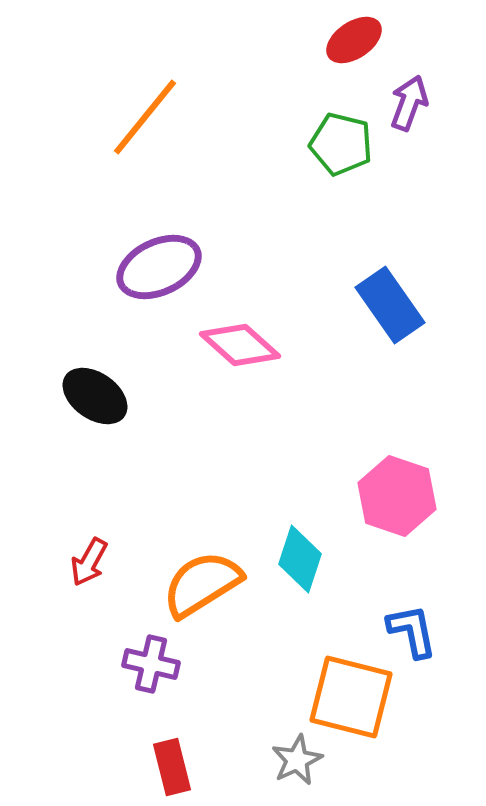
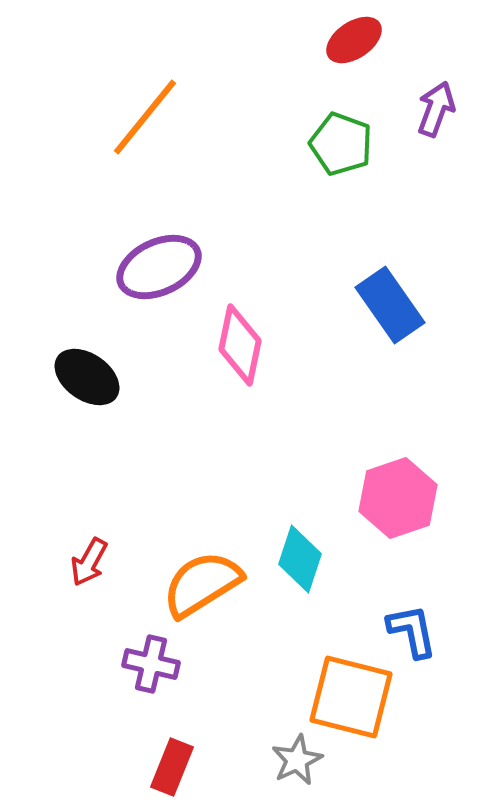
purple arrow: moved 27 px right, 6 px down
green pentagon: rotated 6 degrees clockwise
pink diamond: rotated 60 degrees clockwise
black ellipse: moved 8 px left, 19 px up
pink hexagon: moved 1 px right, 2 px down; rotated 22 degrees clockwise
red rectangle: rotated 36 degrees clockwise
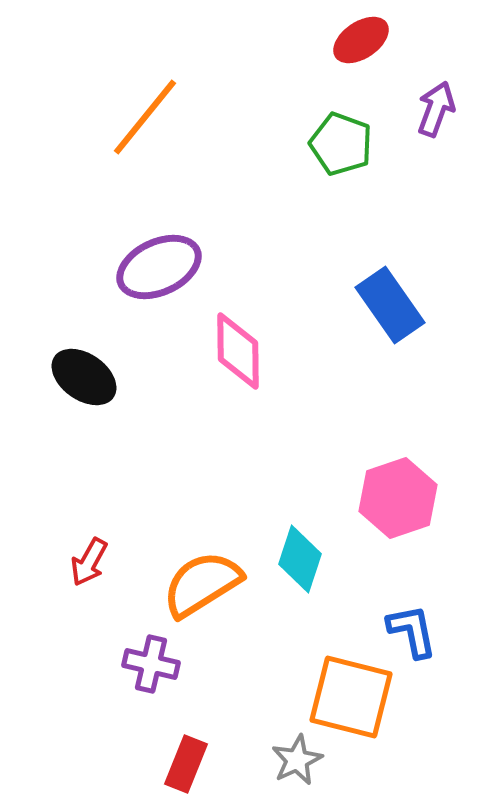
red ellipse: moved 7 px right
pink diamond: moved 2 px left, 6 px down; rotated 12 degrees counterclockwise
black ellipse: moved 3 px left
red rectangle: moved 14 px right, 3 px up
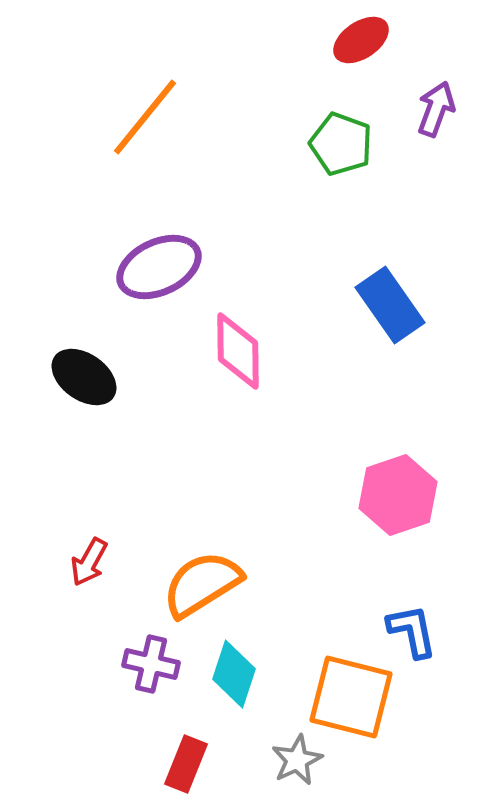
pink hexagon: moved 3 px up
cyan diamond: moved 66 px left, 115 px down
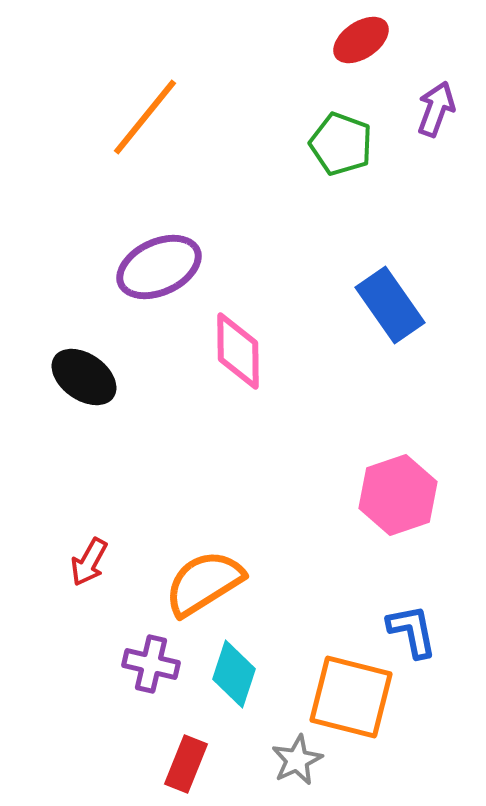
orange semicircle: moved 2 px right, 1 px up
